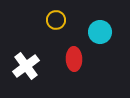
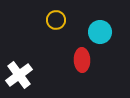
red ellipse: moved 8 px right, 1 px down
white cross: moved 7 px left, 9 px down
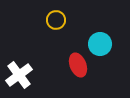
cyan circle: moved 12 px down
red ellipse: moved 4 px left, 5 px down; rotated 20 degrees counterclockwise
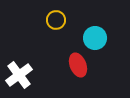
cyan circle: moved 5 px left, 6 px up
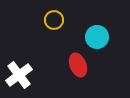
yellow circle: moved 2 px left
cyan circle: moved 2 px right, 1 px up
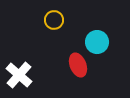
cyan circle: moved 5 px down
white cross: rotated 12 degrees counterclockwise
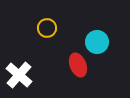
yellow circle: moved 7 px left, 8 px down
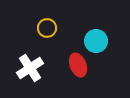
cyan circle: moved 1 px left, 1 px up
white cross: moved 11 px right, 7 px up; rotated 16 degrees clockwise
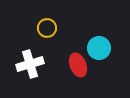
cyan circle: moved 3 px right, 7 px down
white cross: moved 4 px up; rotated 16 degrees clockwise
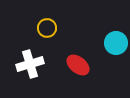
cyan circle: moved 17 px right, 5 px up
red ellipse: rotated 30 degrees counterclockwise
